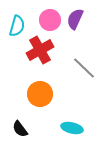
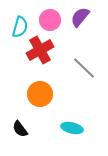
purple semicircle: moved 5 px right, 2 px up; rotated 15 degrees clockwise
cyan semicircle: moved 3 px right, 1 px down
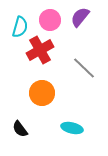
orange circle: moved 2 px right, 1 px up
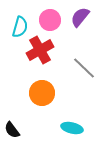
black semicircle: moved 8 px left, 1 px down
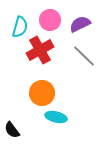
purple semicircle: moved 7 px down; rotated 25 degrees clockwise
gray line: moved 12 px up
cyan ellipse: moved 16 px left, 11 px up
